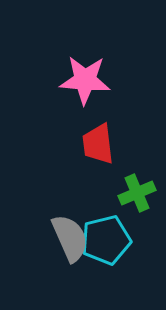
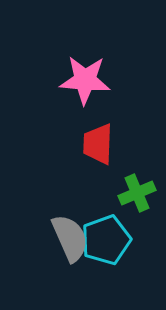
red trapezoid: rotated 9 degrees clockwise
cyan pentagon: rotated 6 degrees counterclockwise
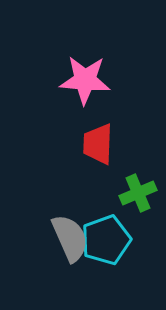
green cross: moved 1 px right
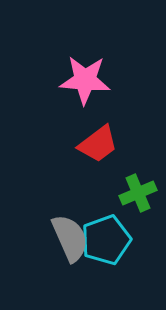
red trapezoid: rotated 129 degrees counterclockwise
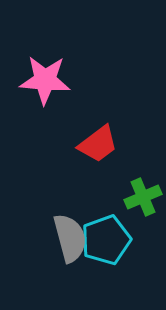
pink star: moved 40 px left
green cross: moved 5 px right, 4 px down
gray semicircle: rotated 9 degrees clockwise
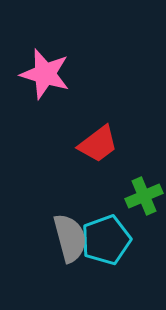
pink star: moved 6 px up; rotated 12 degrees clockwise
green cross: moved 1 px right, 1 px up
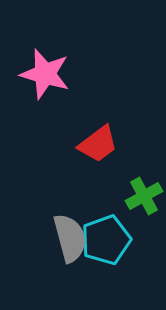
green cross: rotated 6 degrees counterclockwise
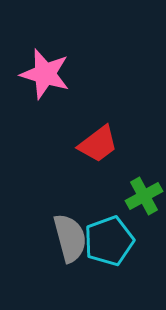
cyan pentagon: moved 3 px right, 1 px down
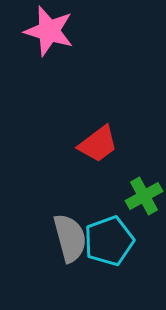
pink star: moved 4 px right, 43 px up
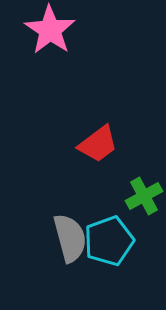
pink star: moved 1 px right, 1 px up; rotated 18 degrees clockwise
